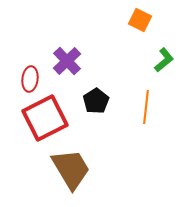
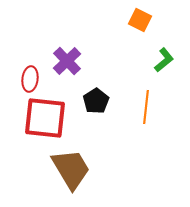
red square: rotated 33 degrees clockwise
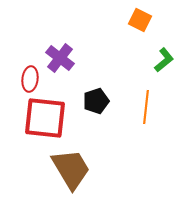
purple cross: moved 7 px left, 3 px up; rotated 8 degrees counterclockwise
black pentagon: rotated 15 degrees clockwise
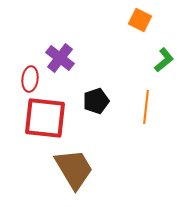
brown trapezoid: moved 3 px right
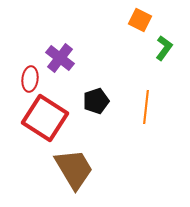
green L-shape: moved 12 px up; rotated 15 degrees counterclockwise
red square: rotated 27 degrees clockwise
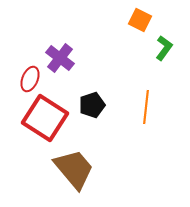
red ellipse: rotated 15 degrees clockwise
black pentagon: moved 4 px left, 4 px down
brown trapezoid: rotated 9 degrees counterclockwise
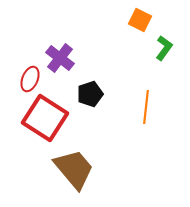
black pentagon: moved 2 px left, 11 px up
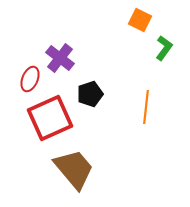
red square: moved 5 px right; rotated 33 degrees clockwise
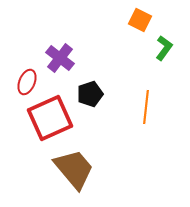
red ellipse: moved 3 px left, 3 px down
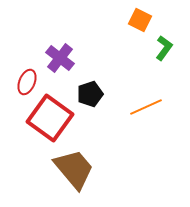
orange line: rotated 60 degrees clockwise
red square: rotated 30 degrees counterclockwise
